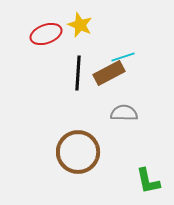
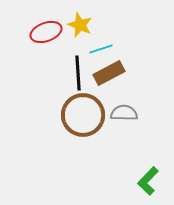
red ellipse: moved 2 px up
cyan line: moved 22 px left, 8 px up
black line: rotated 8 degrees counterclockwise
brown circle: moved 5 px right, 37 px up
green L-shape: rotated 56 degrees clockwise
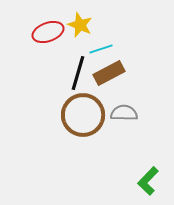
red ellipse: moved 2 px right
black line: rotated 20 degrees clockwise
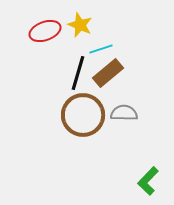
red ellipse: moved 3 px left, 1 px up
brown rectangle: moved 1 px left; rotated 12 degrees counterclockwise
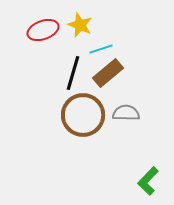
red ellipse: moved 2 px left, 1 px up
black line: moved 5 px left
gray semicircle: moved 2 px right
